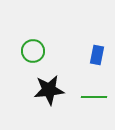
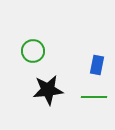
blue rectangle: moved 10 px down
black star: moved 1 px left
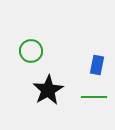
green circle: moved 2 px left
black star: rotated 24 degrees counterclockwise
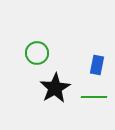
green circle: moved 6 px right, 2 px down
black star: moved 7 px right, 2 px up
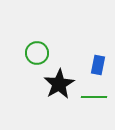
blue rectangle: moved 1 px right
black star: moved 4 px right, 4 px up
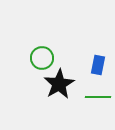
green circle: moved 5 px right, 5 px down
green line: moved 4 px right
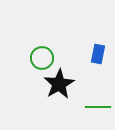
blue rectangle: moved 11 px up
green line: moved 10 px down
